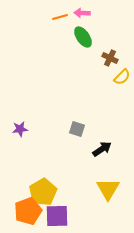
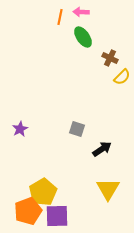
pink arrow: moved 1 px left, 1 px up
orange line: rotated 63 degrees counterclockwise
purple star: rotated 21 degrees counterclockwise
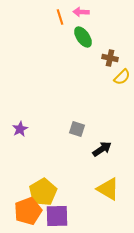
orange line: rotated 28 degrees counterclockwise
brown cross: rotated 14 degrees counterclockwise
yellow triangle: rotated 30 degrees counterclockwise
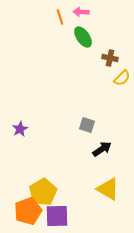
yellow semicircle: moved 1 px down
gray square: moved 10 px right, 4 px up
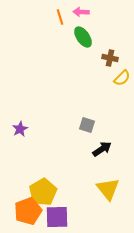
yellow triangle: rotated 20 degrees clockwise
purple square: moved 1 px down
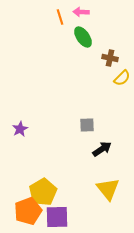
gray square: rotated 21 degrees counterclockwise
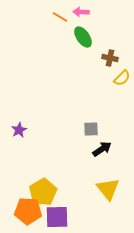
orange line: rotated 42 degrees counterclockwise
gray square: moved 4 px right, 4 px down
purple star: moved 1 px left, 1 px down
orange pentagon: rotated 24 degrees clockwise
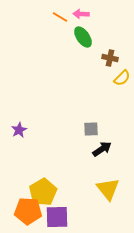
pink arrow: moved 2 px down
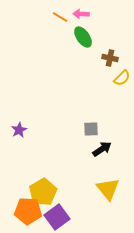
purple square: rotated 35 degrees counterclockwise
